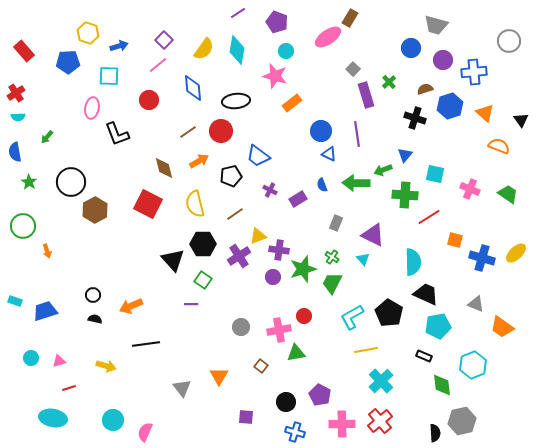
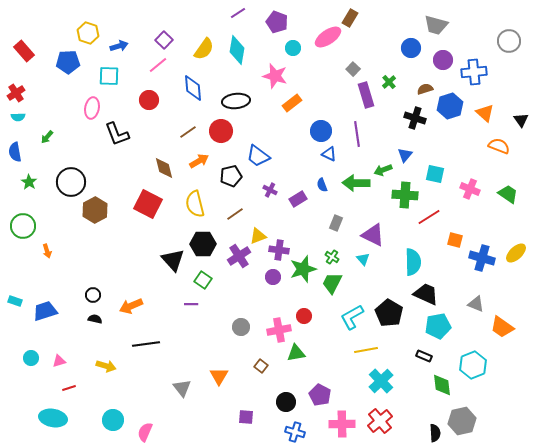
cyan circle at (286, 51): moved 7 px right, 3 px up
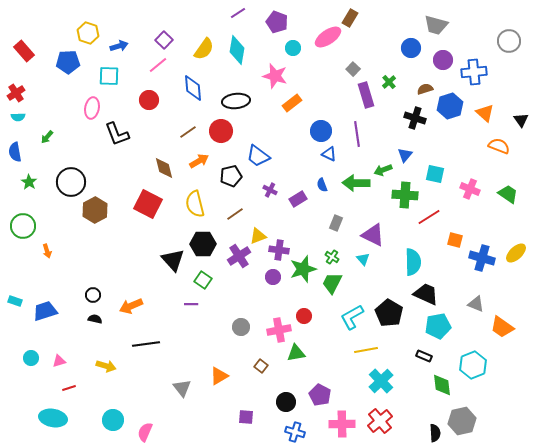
orange triangle at (219, 376): rotated 30 degrees clockwise
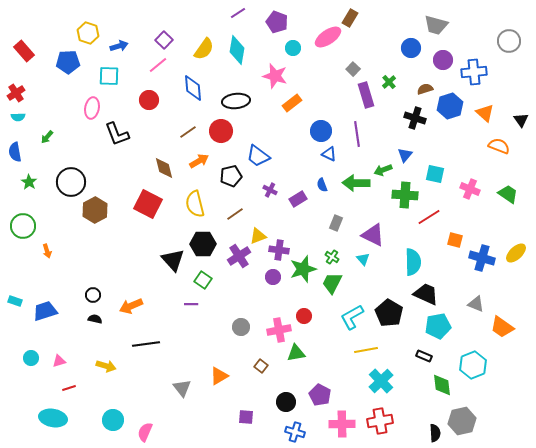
red cross at (380, 421): rotated 30 degrees clockwise
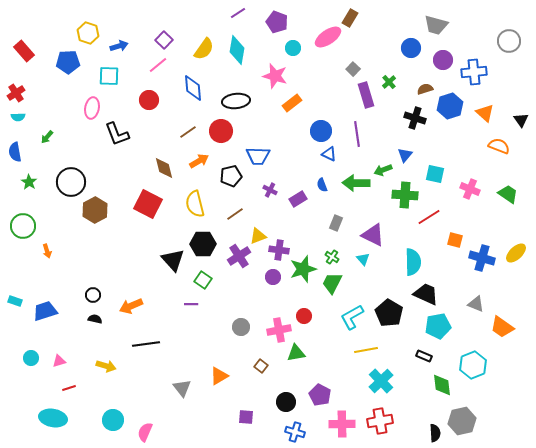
blue trapezoid at (258, 156): rotated 35 degrees counterclockwise
